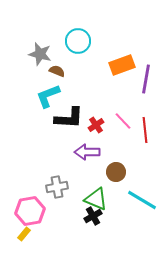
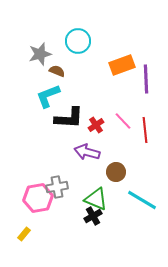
gray star: rotated 30 degrees counterclockwise
purple line: rotated 12 degrees counterclockwise
purple arrow: rotated 15 degrees clockwise
pink hexagon: moved 8 px right, 13 px up
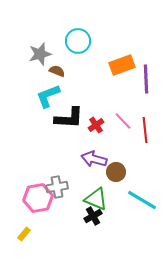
purple arrow: moved 7 px right, 7 px down
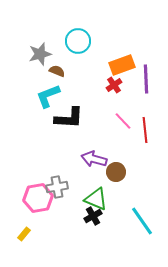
red cross: moved 18 px right, 40 px up
cyan line: moved 21 px down; rotated 24 degrees clockwise
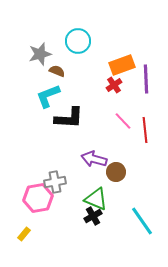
gray cross: moved 2 px left, 5 px up
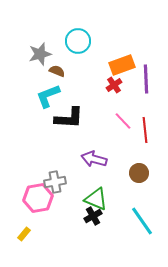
brown circle: moved 23 px right, 1 px down
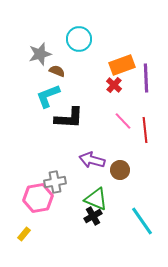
cyan circle: moved 1 px right, 2 px up
purple line: moved 1 px up
red cross: rotated 14 degrees counterclockwise
purple arrow: moved 2 px left, 1 px down
brown circle: moved 19 px left, 3 px up
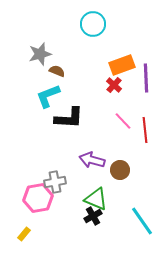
cyan circle: moved 14 px right, 15 px up
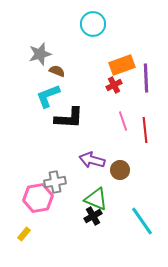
red cross: rotated 21 degrees clockwise
pink line: rotated 24 degrees clockwise
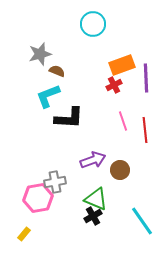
purple arrow: moved 1 px right; rotated 145 degrees clockwise
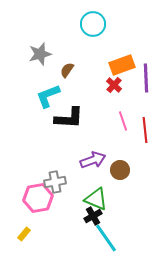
brown semicircle: moved 10 px right, 1 px up; rotated 77 degrees counterclockwise
red cross: rotated 21 degrees counterclockwise
cyan line: moved 36 px left, 17 px down
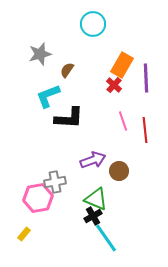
orange rectangle: rotated 40 degrees counterclockwise
brown circle: moved 1 px left, 1 px down
